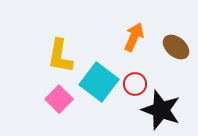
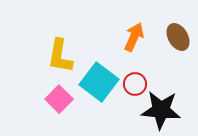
brown ellipse: moved 2 px right, 10 px up; rotated 20 degrees clockwise
black star: rotated 15 degrees counterclockwise
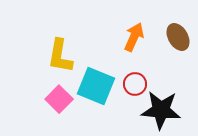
cyan square: moved 3 px left, 4 px down; rotated 15 degrees counterclockwise
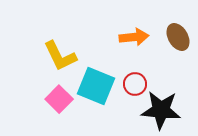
orange arrow: rotated 60 degrees clockwise
yellow L-shape: rotated 36 degrees counterclockwise
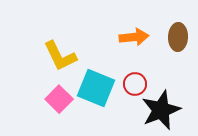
brown ellipse: rotated 32 degrees clockwise
cyan square: moved 2 px down
black star: rotated 27 degrees counterclockwise
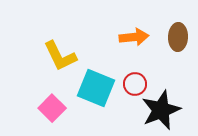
pink square: moved 7 px left, 9 px down
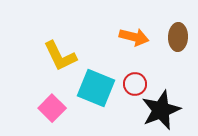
orange arrow: rotated 20 degrees clockwise
